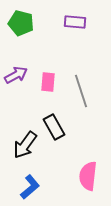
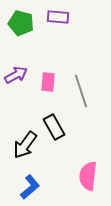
purple rectangle: moved 17 px left, 5 px up
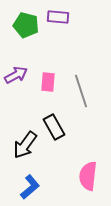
green pentagon: moved 5 px right, 2 px down
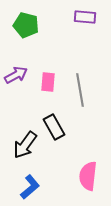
purple rectangle: moved 27 px right
gray line: moved 1 px left, 1 px up; rotated 8 degrees clockwise
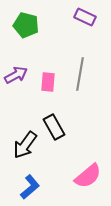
purple rectangle: rotated 20 degrees clockwise
gray line: moved 16 px up; rotated 20 degrees clockwise
pink semicircle: rotated 136 degrees counterclockwise
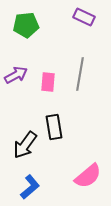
purple rectangle: moved 1 px left
green pentagon: rotated 20 degrees counterclockwise
black rectangle: rotated 20 degrees clockwise
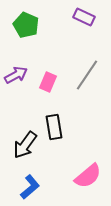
green pentagon: rotated 30 degrees clockwise
gray line: moved 7 px right, 1 px down; rotated 24 degrees clockwise
pink rectangle: rotated 18 degrees clockwise
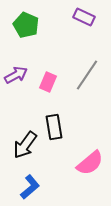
pink semicircle: moved 2 px right, 13 px up
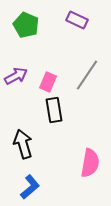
purple rectangle: moved 7 px left, 3 px down
purple arrow: moved 1 px down
black rectangle: moved 17 px up
black arrow: moved 2 px left, 1 px up; rotated 128 degrees clockwise
pink semicircle: rotated 40 degrees counterclockwise
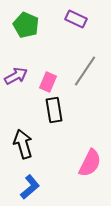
purple rectangle: moved 1 px left, 1 px up
gray line: moved 2 px left, 4 px up
pink semicircle: rotated 16 degrees clockwise
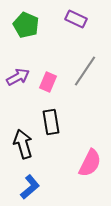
purple arrow: moved 2 px right, 1 px down
black rectangle: moved 3 px left, 12 px down
